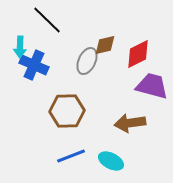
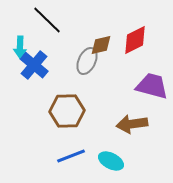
brown diamond: moved 4 px left
red diamond: moved 3 px left, 14 px up
blue cross: rotated 16 degrees clockwise
brown arrow: moved 2 px right, 1 px down
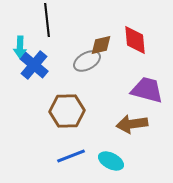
black line: rotated 40 degrees clockwise
red diamond: rotated 68 degrees counterclockwise
gray ellipse: rotated 36 degrees clockwise
purple trapezoid: moved 5 px left, 4 px down
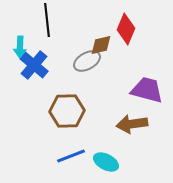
red diamond: moved 9 px left, 11 px up; rotated 28 degrees clockwise
cyan ellipse: moved 5 px left, 1 px down
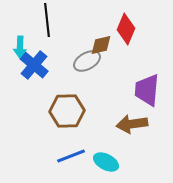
purple trapezoid: rotated 100 degrees counterclockwise
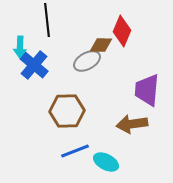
red diamond: moved 4 px left, 2 px down
brown diamond: rotated 15 degrees clockwise
blue line: moved 4 px right, 5 px up
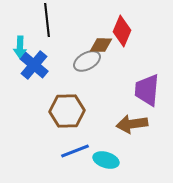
cyan ellipse: moved 2 px up; rotated 10 degrees counterclockwise
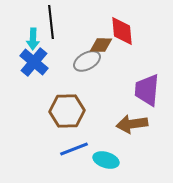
black line: moved 4 px right, 2 px down
red diamond: rotated 28 degrees counterclockwise
cyan arrow: moved 13 px right, 8 px up
blue cross: moved 3 px up
blue line: moved 1 px left, 2 px up
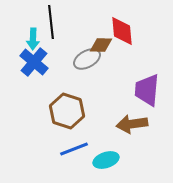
gray ellipse: moved 2 px up
brown hexagon: rotated 20 degrees clockwise
cyan ellipse: rotated 35 degrees counterclockwise
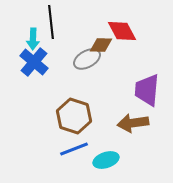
red diamond: rotated 24 degrees counterclockwise
brown hexagon: moved 7 px right, 5 px down
brown arrow: moved 1 px right, 1 px up
